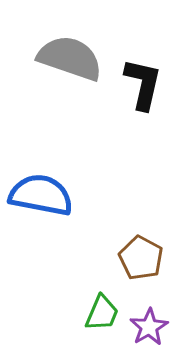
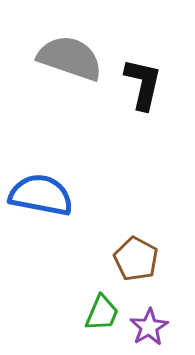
brown pentagon: moved 5 px left, 1 px down
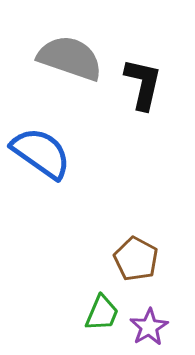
blue semicircle: moved 42 px up; rotated 24 degrees clockwise
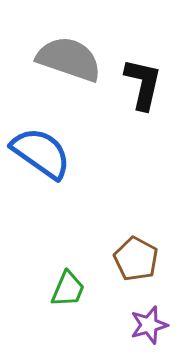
gray semicircle: moved 1 px left, 1 px down
green trapezoid: moved 34 px left, 24 px up
purple star: moved 2 px up; rotated 15 degrees clockwise
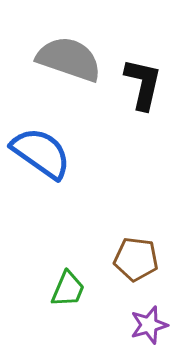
brown pentagon: rotated 21 degrees counterclockwise
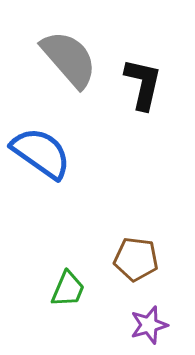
gray semicircle: rotated 30 degrees clockwise
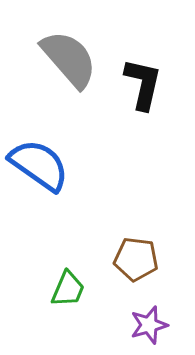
blue semicircle: moved 2 px left, 12 px down
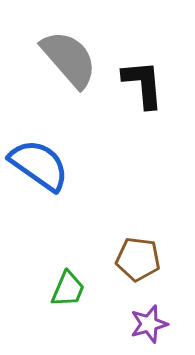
black L-shape: rotated 18 degrees counterclockwise
brown pentagon: moved 2 px right
purple star: moved 1 px up
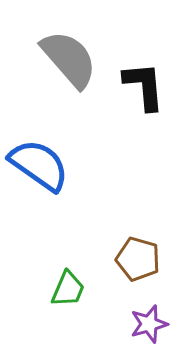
black L-shape: moved 1 px right, 2 px down
brown pentagon: rotated 9 degrees clockwise
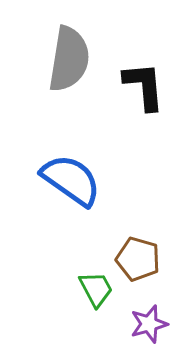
gray semicircle: rotated 50 degrees clockwise
blue semicircle: moved 32 px right, 15 px down
green trapezoid: moved 28 px right; rotated 51 degrees counterclockwise
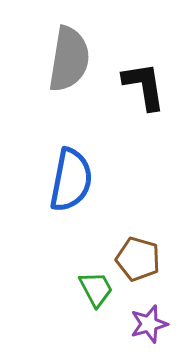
black L-shape: rotated 4 degrees counterclockwise
blue semicircle: rotated 66 degrees clockwise
